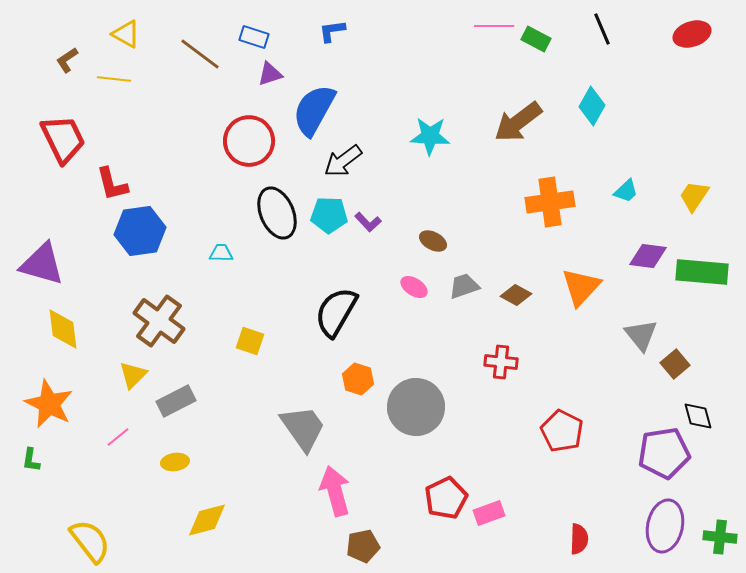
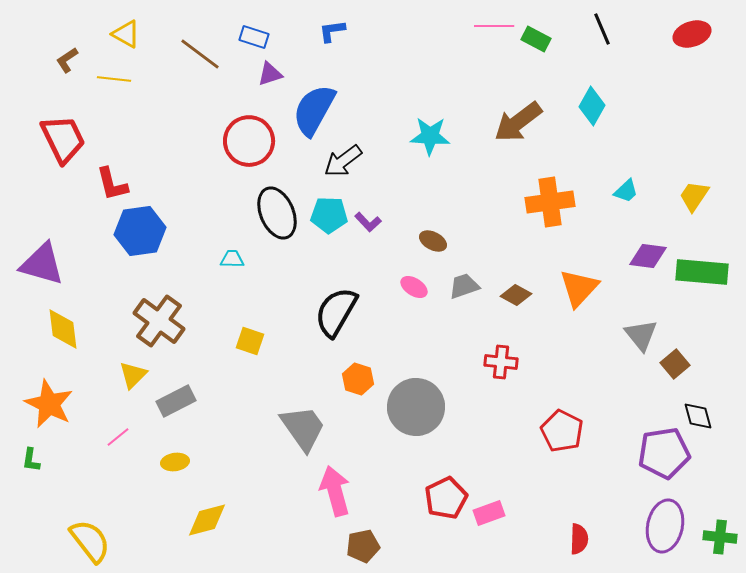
cyan trapezoid at (221, 253): moved 11 px right, 6 px down
orange triangle at (581, 287): moved 2 px left, 1 px down
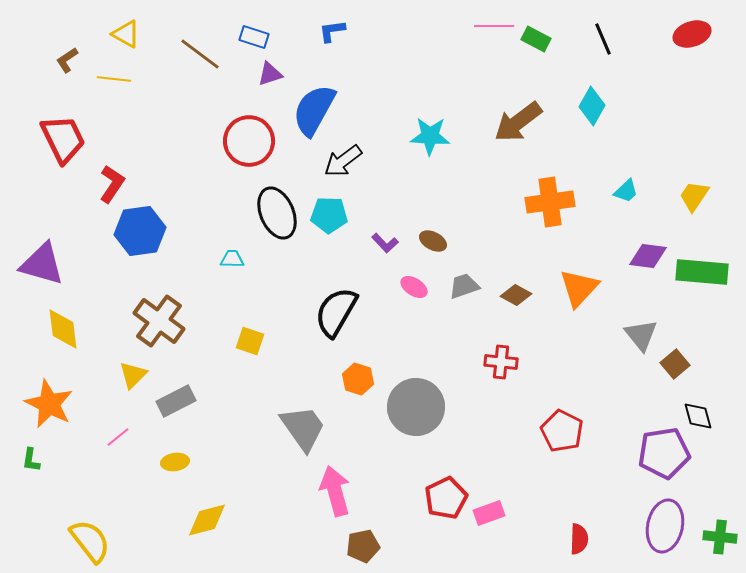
black line at (602, 29): moved 1 px right, 10 px down
red L-shape at (112, 184): rotated 132 degrees counterclockwise
purple L-shape at (368, 222): moved 17 px right, 21 px down
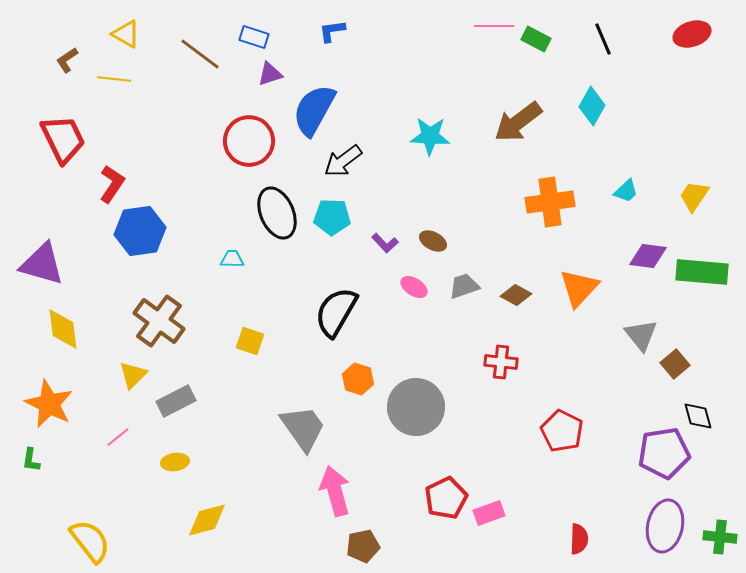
cyan pentagon at (329, 215): moved 3 px right, 2 px down
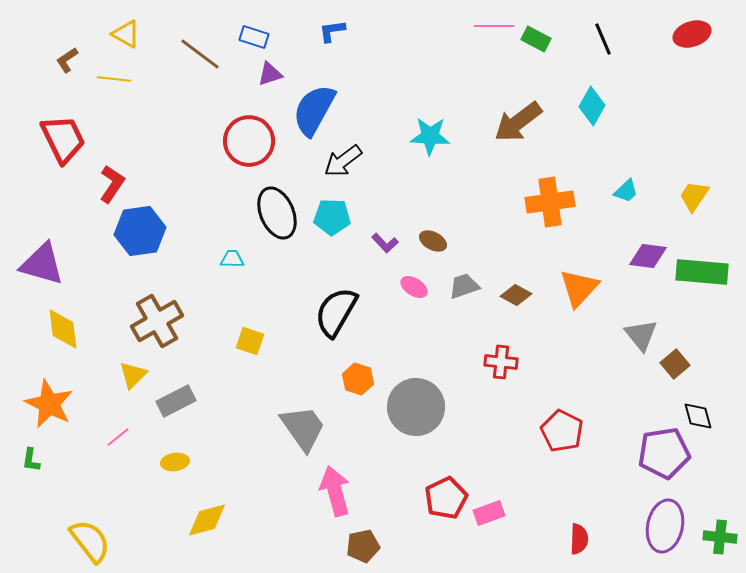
brown cross at (159, 321): moved 2 px left; rotated 24 degrees clockwise
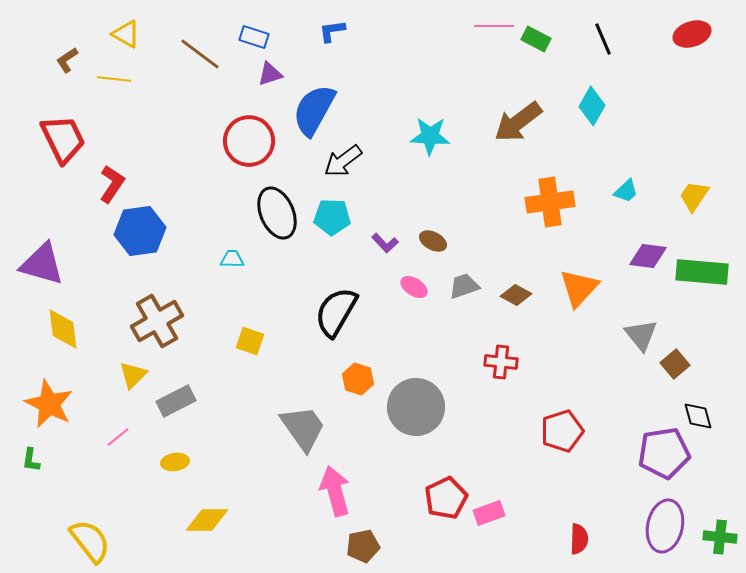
red pentagon at (562, 431): rotated 27 degrees clockwise
yellow diamond at (207, 520): rotated 15 degrees clockwise
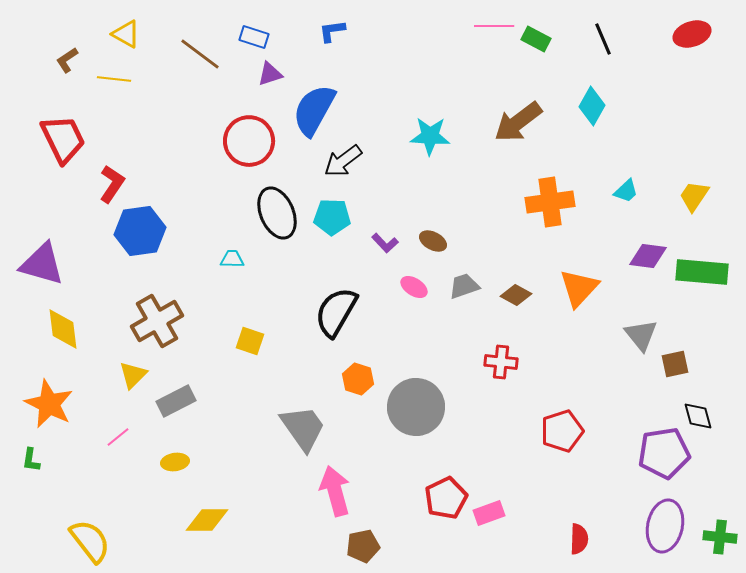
brown square at (675, 364): rotated 28 degrees clockwise
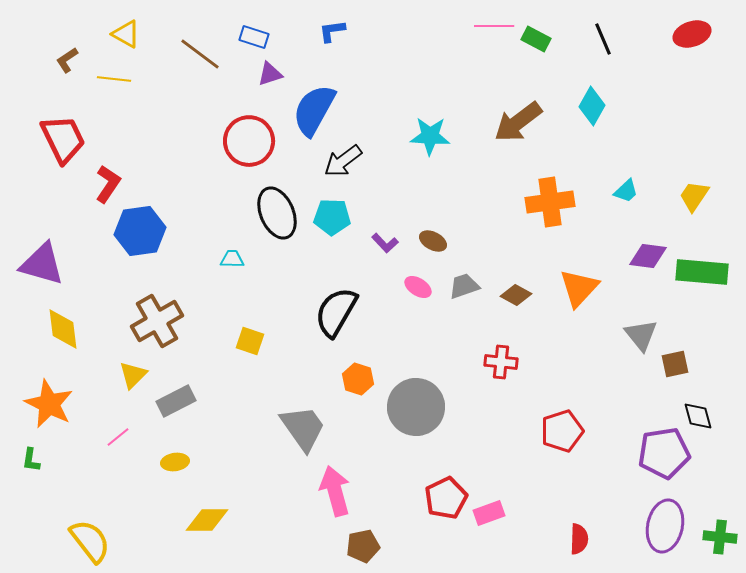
red L-shape at (112, 184): moved 4 px left
pink ellipse at (414, 287): moved 4 px right
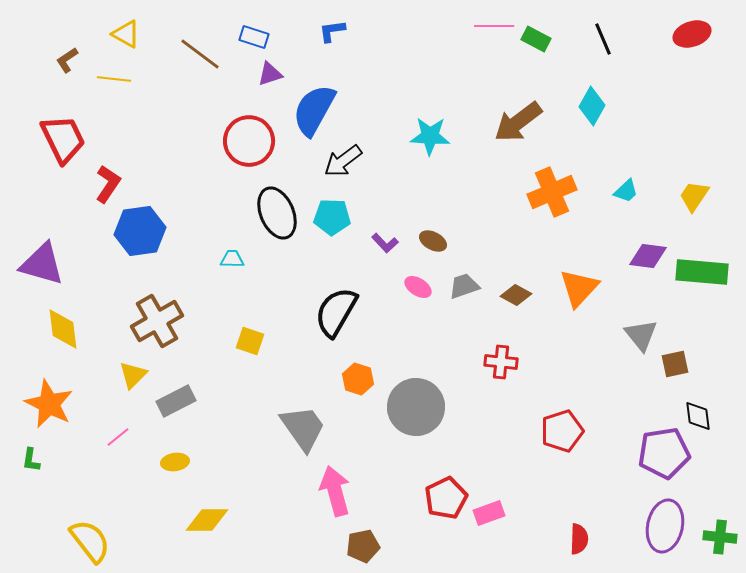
orange cross at (550, 202): moved 2 px right, 10 px up; rotated 15 degrees counterclockwise
black diamond at (698, 416): rotated 8 degrees clockwise
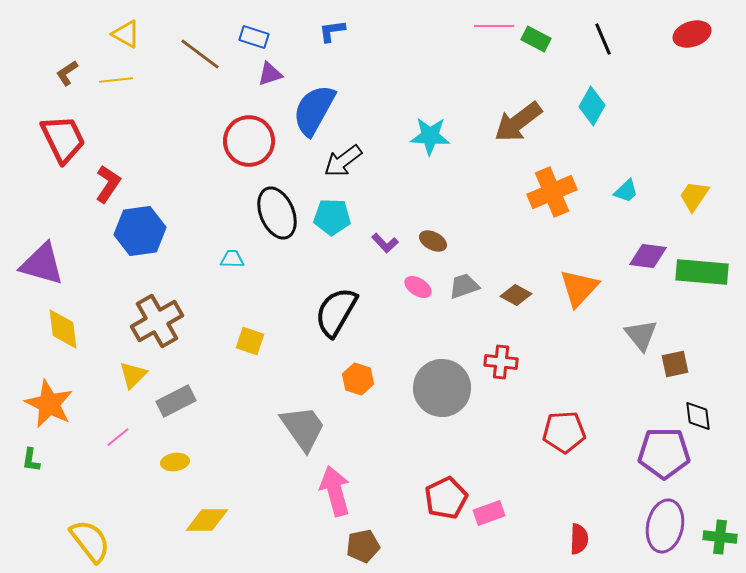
brown L-shape at (67, 60): moved 13 px down
yellow line at (114, 79): moved 2 px right, 1 px down; rotated 12 degrees counterclockwise
gray circle at (416, 407): moved 26 px right, 19 px up
red pentagon at (562, 431): moved 2 px right, 1 px down; rotated 15 degrees clockwise
purple pentagon at (664, 453): rotated 9 degrees clockwise
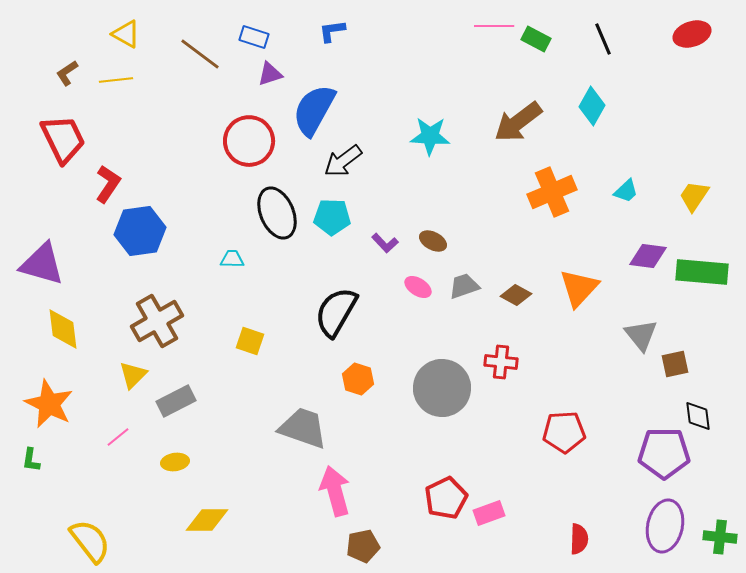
gray trapezoid at (303, 428): rotated 36 degrees counterclockwise
